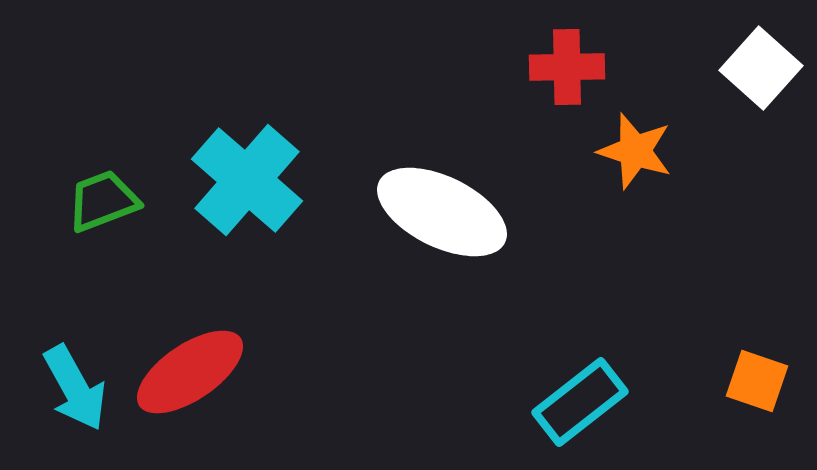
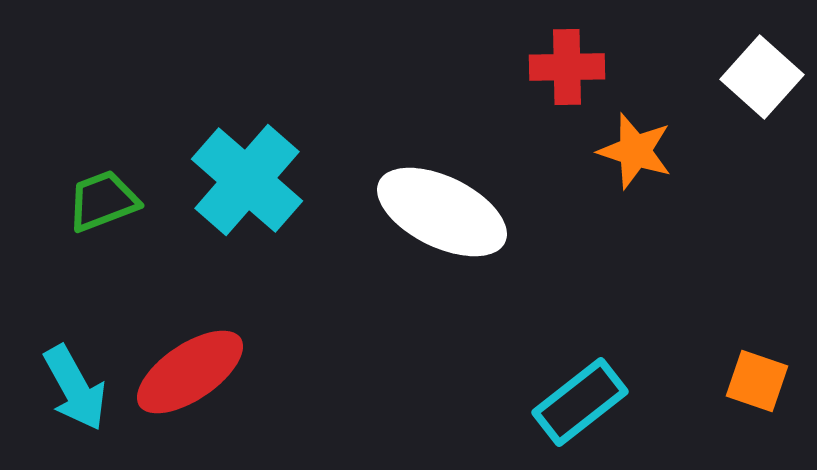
white square: moved 1 px right, 9 px down
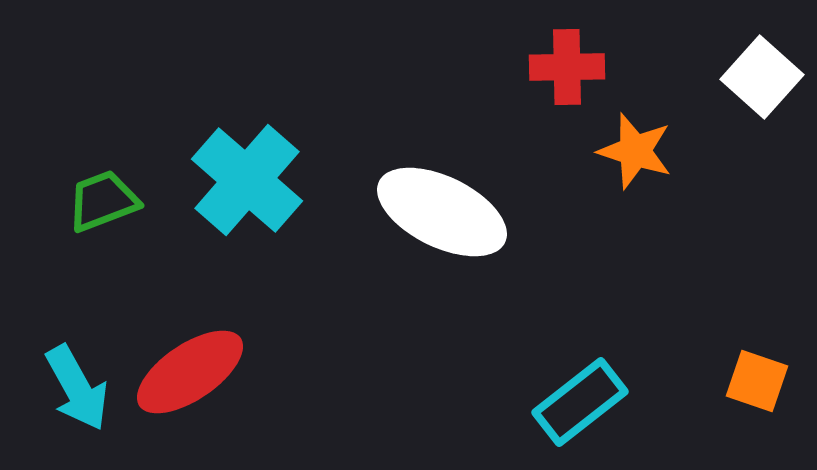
cyan arrow: moved 2 px right
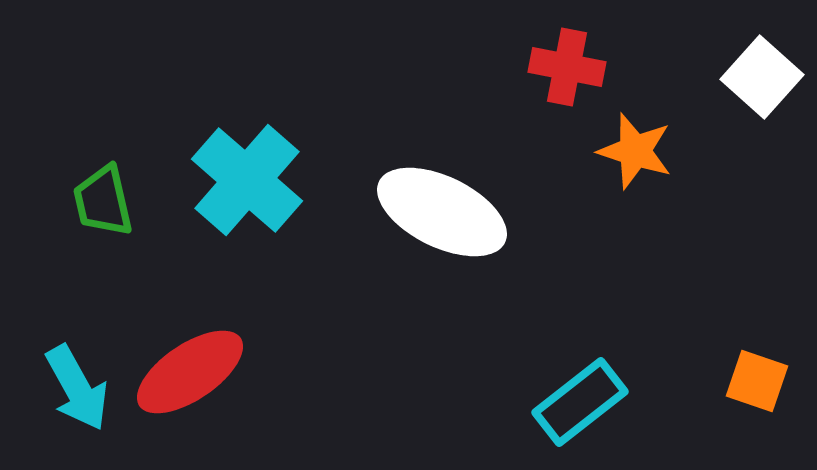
red cross: rotated 12 degrees clockwise
green trapezoid: rotated 82 degrees counterclockwise
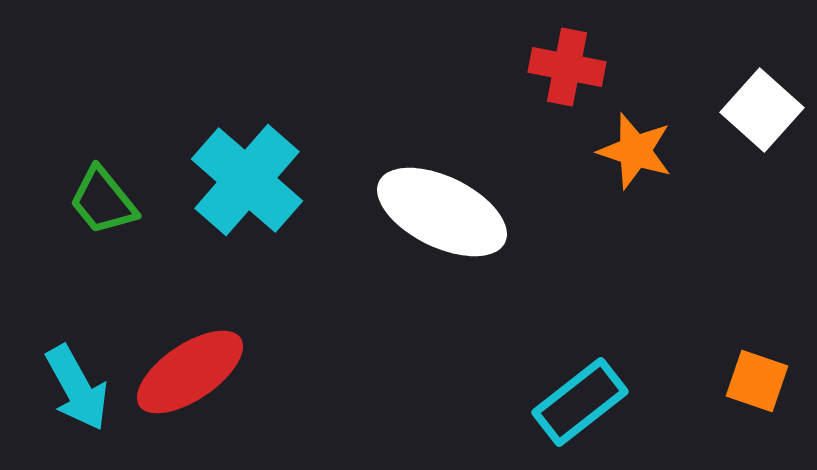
white square: moved 33 px down
green trapezoid: rotated 26 degrees counterclockwise
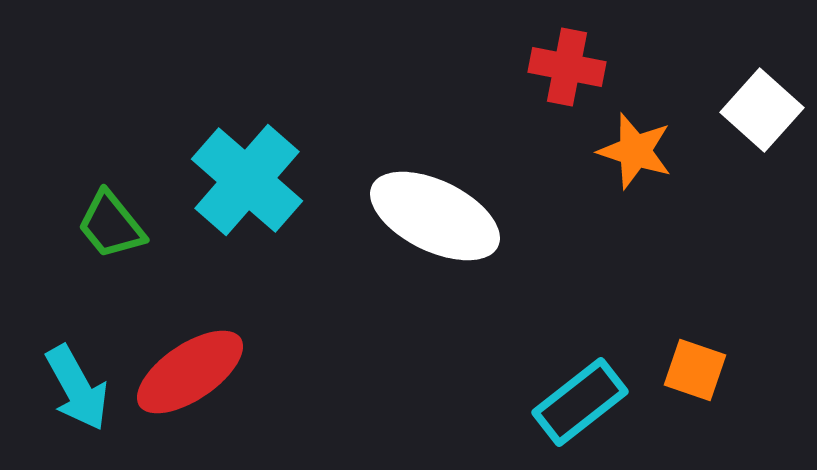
green trapezoid: moved 8 px right, 24 px down
white ellipse: moved 7 px left, 4 px down
orange square: moved 62 px left, 11 px up
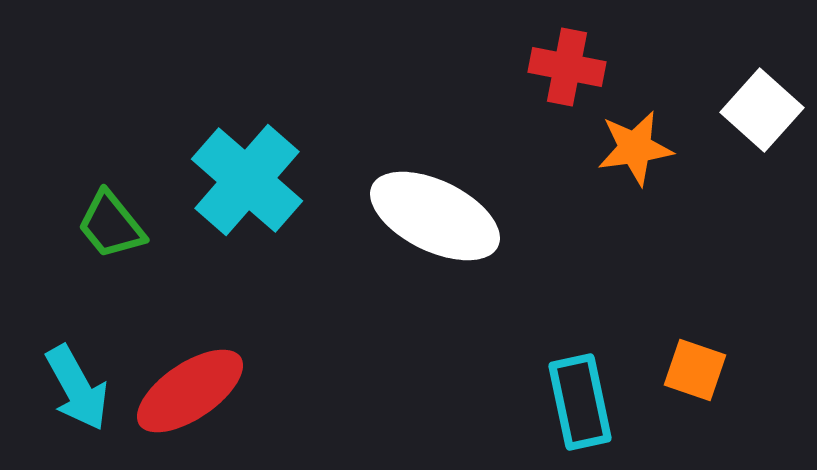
orange star: moved 3 px up; rotated 26 degrees counterclockwise
red ellipse: moved 19 px down
cyan rectangle: rotated 64 degrees counterclockwise
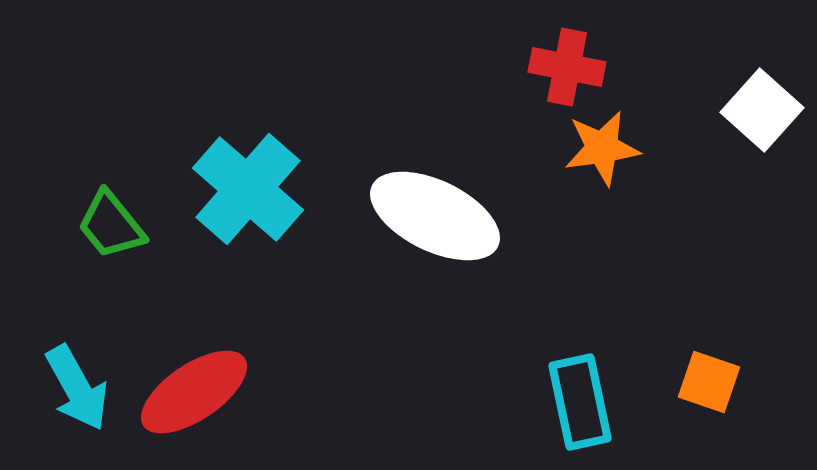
orange star: moved 33 px left
cyan cross: moved 1 px right, 9 px down
orange square: moved 14 px right, 12 px down
red ellipse: moved 4 px right, 1 px down
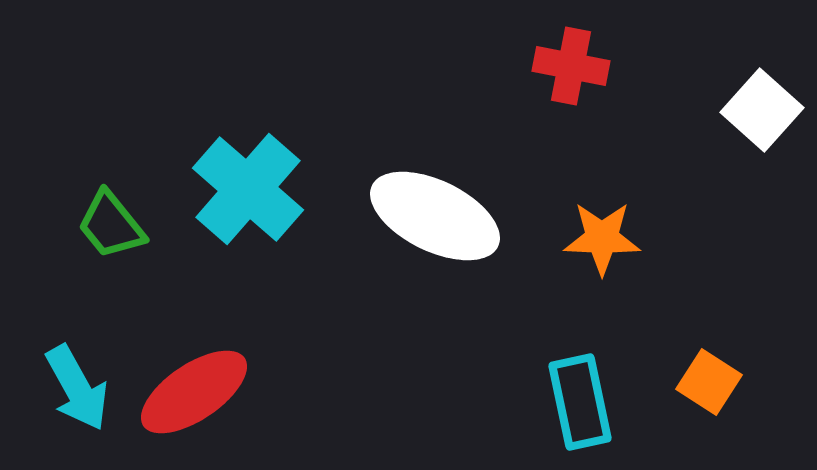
red cross: moved 4 px right, 1 px up
orange star: moved 90 px down; rotated 10 degrees clockwise
orange square: rotated 14 degrees clockwise
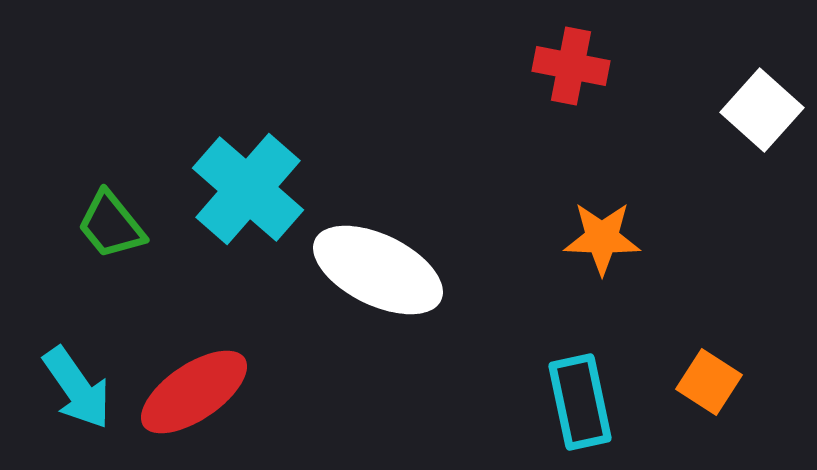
white ellipse: moved 57 px left, 54 px down
cyan arrow: rotated 6 degrees counterclockwise
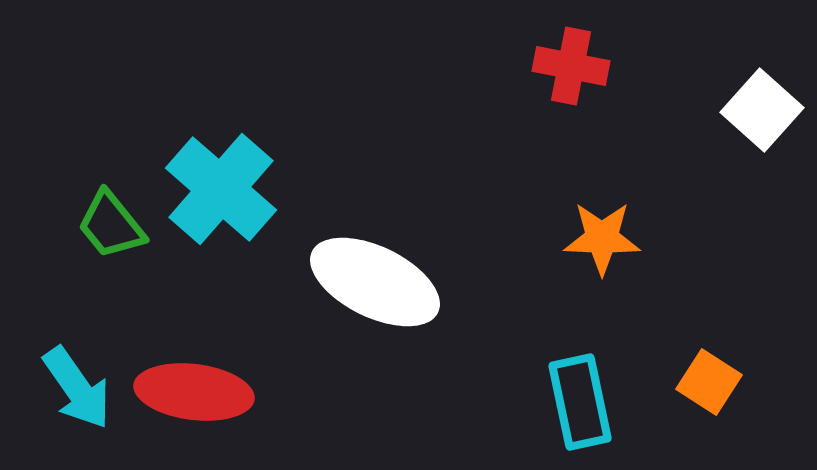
cyan cross: moved 27 px left
white ellipse: moved 3 px left, 12 px down
red ellipse: rotated 41 degrees clockwise
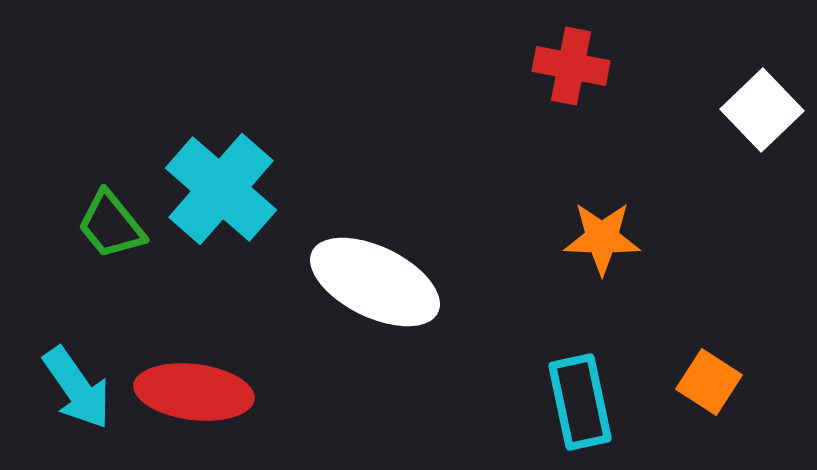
white square: rotated 4 degrees clockwise
